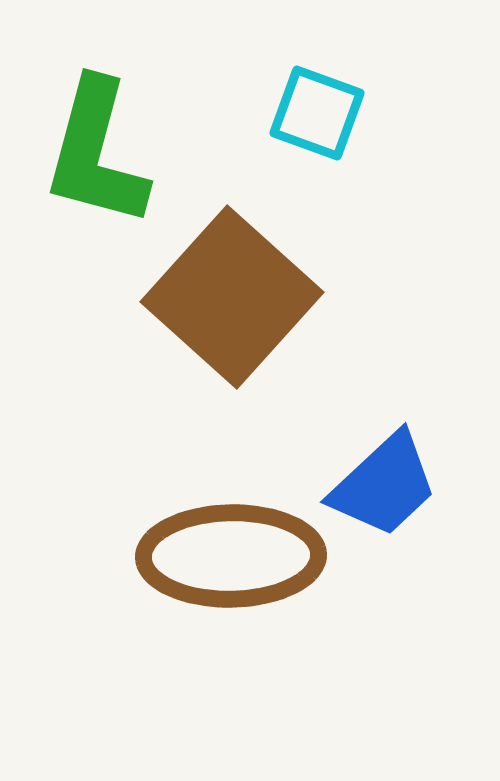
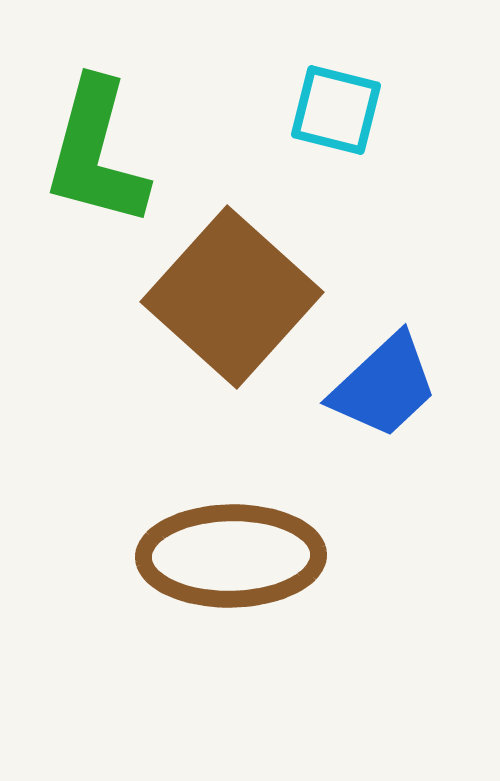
cyan square: moved 19 px right, 3 px up; rotated 6 degrees counterclockwise
blue trapezoid: moved 99 px up
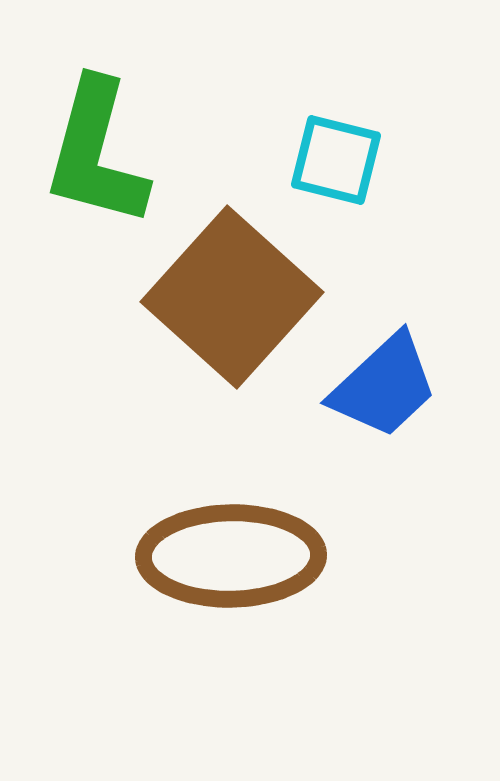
cyan square: moved 50 px down
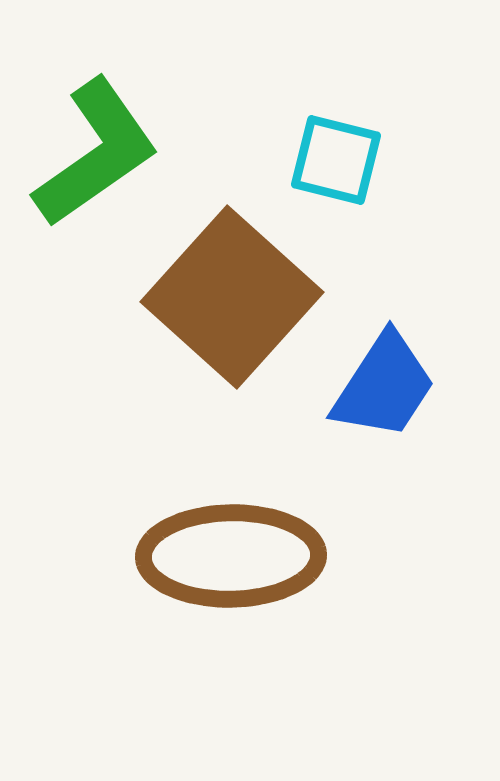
green L-shape: rotated 140 degrees counterclockwise
blue trapezoid: rotated 14 degrees counterclockwise
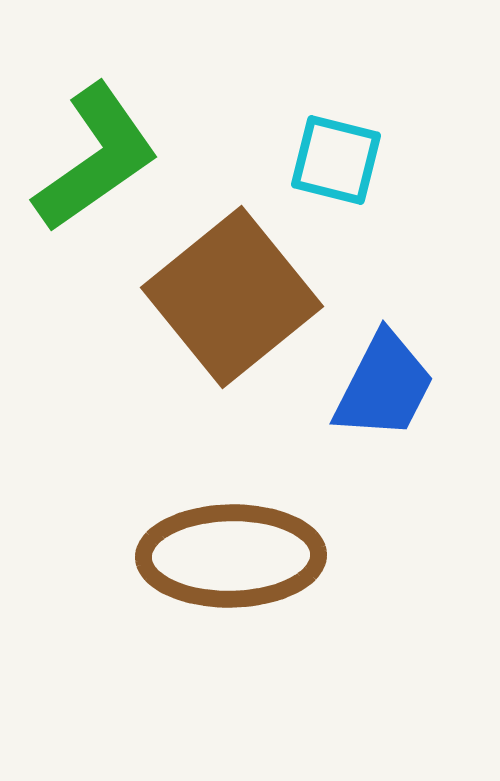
green L-shape: moved 5 px down
brown square: rotated 9 degrees clockwise
blue trapezoid: rotated 6 degrees counterclockwise
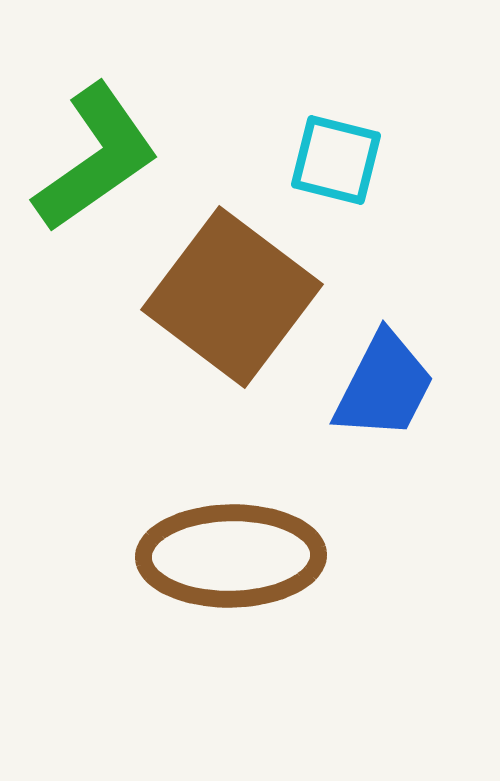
brown square: rotated 14 degrees counterclockwise
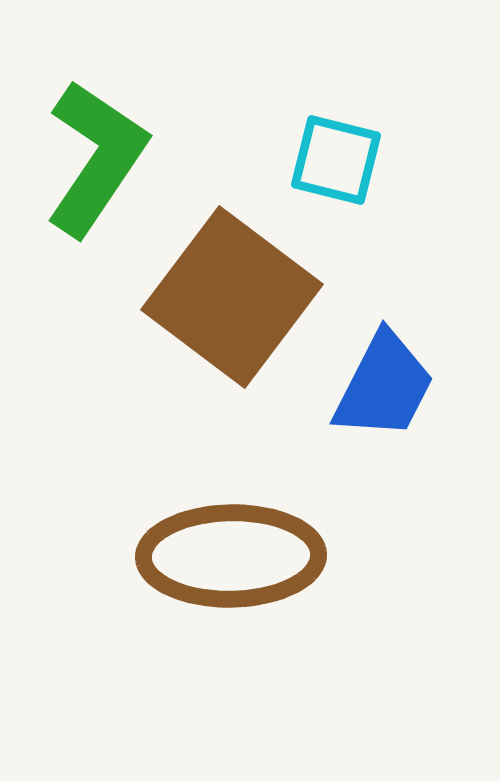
green L-shape: rotated 21 degrees counterclockwise
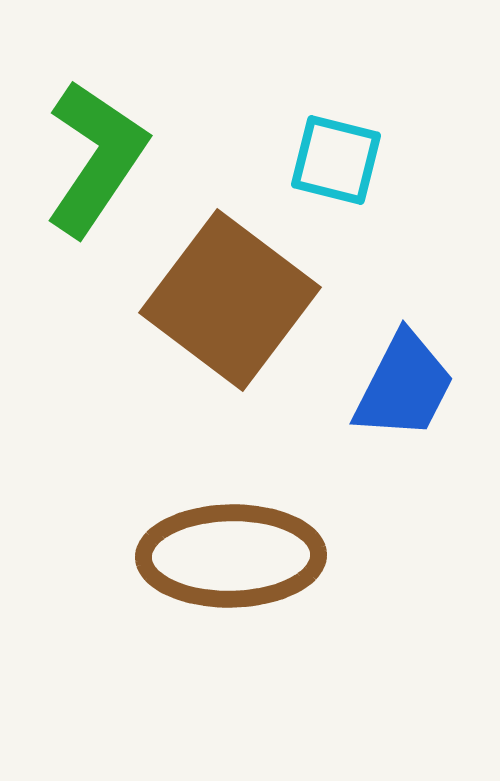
brown square: moved 2 px left, 3 px down
blue trapezoid: moved 20 px right
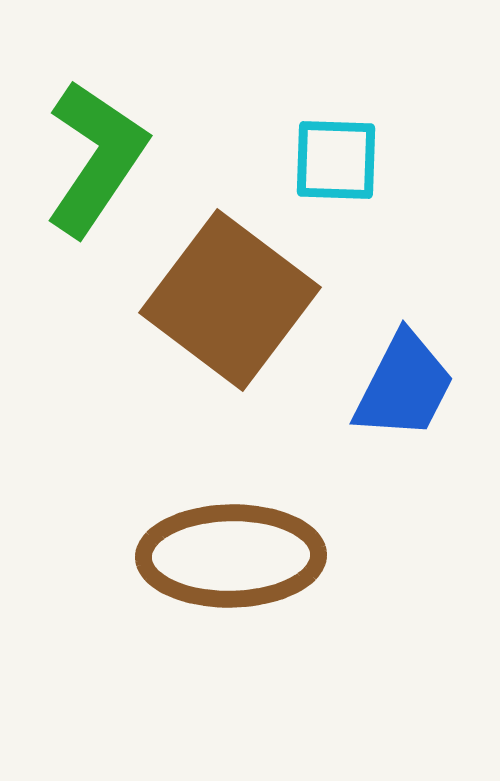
cyan square: rotated 12 degrees counterclockwise
